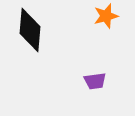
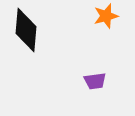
black diamond: moved 4 px left
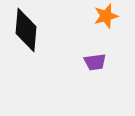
purple trapezoid: moved 19 px up
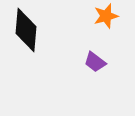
purple trapezoid: rotated 45 degrees clockwise
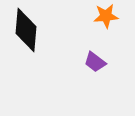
orange star: rotated 10 degrees clockwise
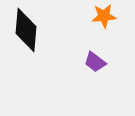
orange star: moved 2 px left
